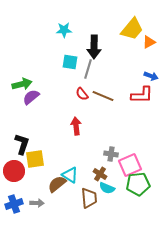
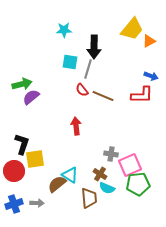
orange triangle: moved 1 px up
red semicircle: moved 4 px up
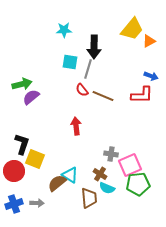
yellow square: rotated 30 degrees clockwise
brown semicircle: moved 1 px up
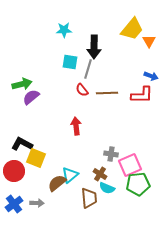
orange triangle: rotated 32 degrees counterclockwise
brown line: moved 4 px right, 3 px up; rotated 25 degrees counterclockwise
black L-shape: rotated 80 degrees counterclockwise
yellow square: moved 1 px right, 1 px up
cyan triangle: rotated 48 degrees clockwise
blue cross: rotated 18 degrees counterclockwise
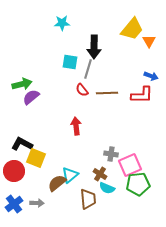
cyan star: moved 2 px left, 7 px up
brown trapezoid: moved 1 px left, 1 px down
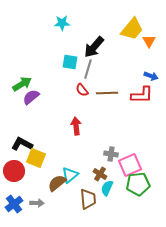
black arrow: rotated 40 degrees clockwise
green arrow: rotated 18 degrees counterclockwise
cyan semicircle: rotated 91 degrees clockwise
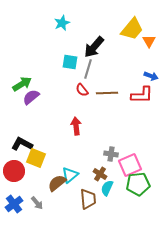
cyan star: rotated 21 degrees counterclockwise
gray arrow: rotated 48 degrees clockwise
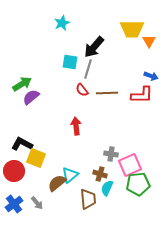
yellow trapezoid: rotated 50 degrees clockwise
brown cross: rotated 16 degrees counterclockwise
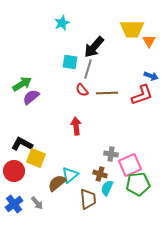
red L-shape: rotated 20 degrees counterclockwise
